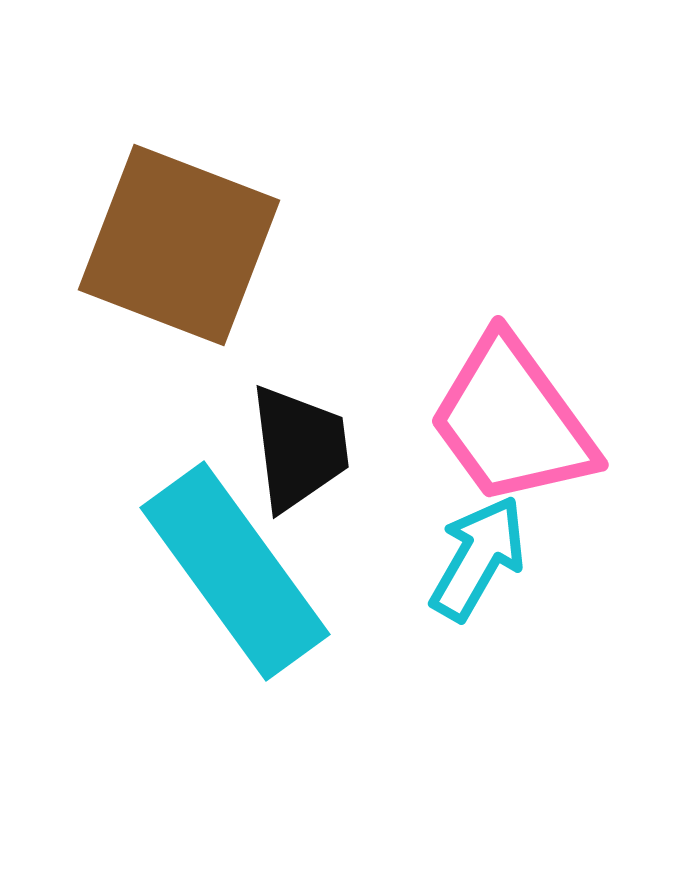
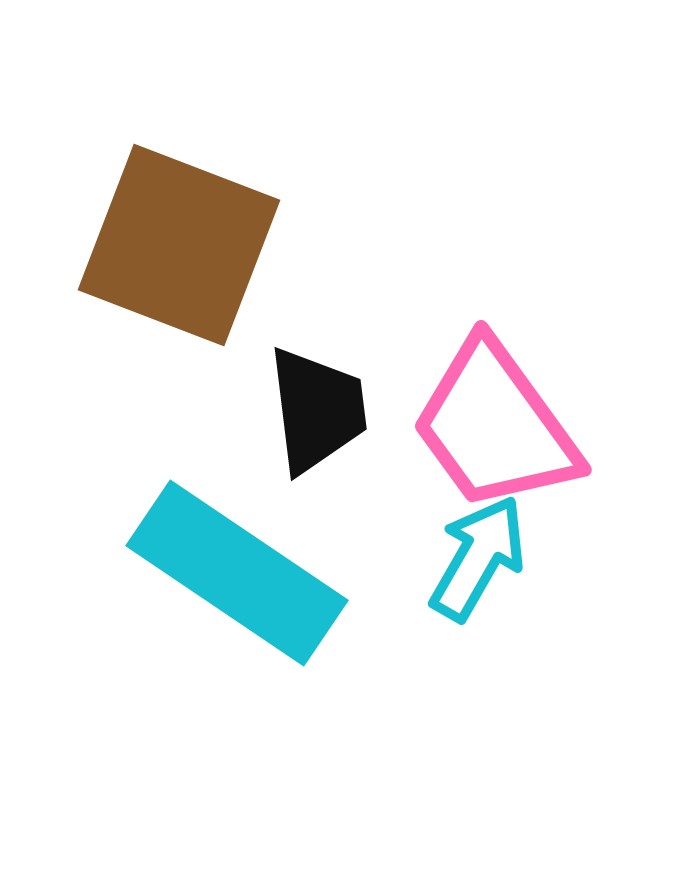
pink trapezoid: moved 17 px left, 5 px down
black trapezoid: moved 18 px right, 38 px up
cyan rectangle: moved 2 px right, 2 px down; rotated 20 degrees counterclockwise
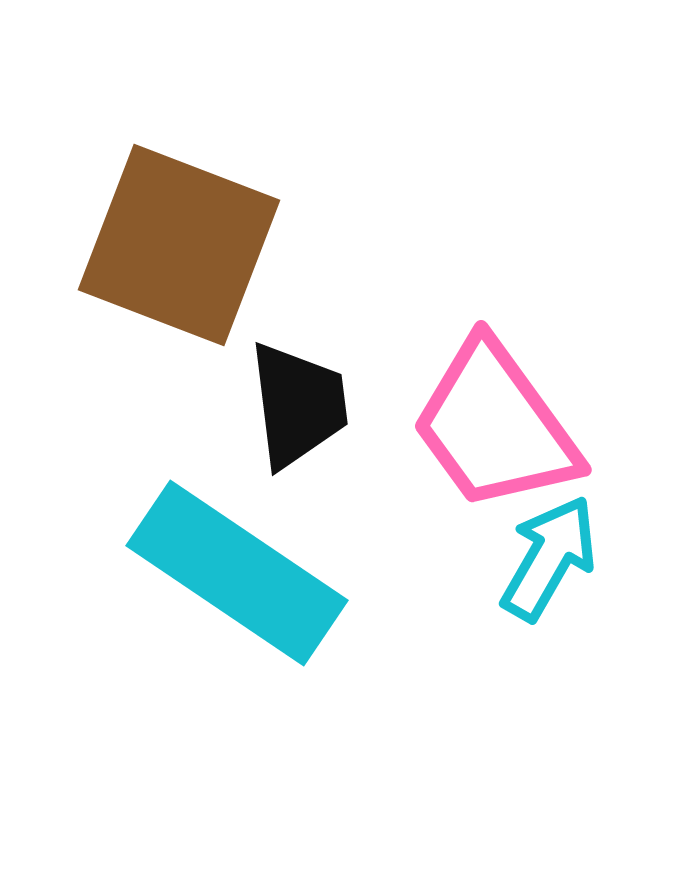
black trapezoid: moved 19 px left, 5 px up
cyan arrow: moved 71 px right
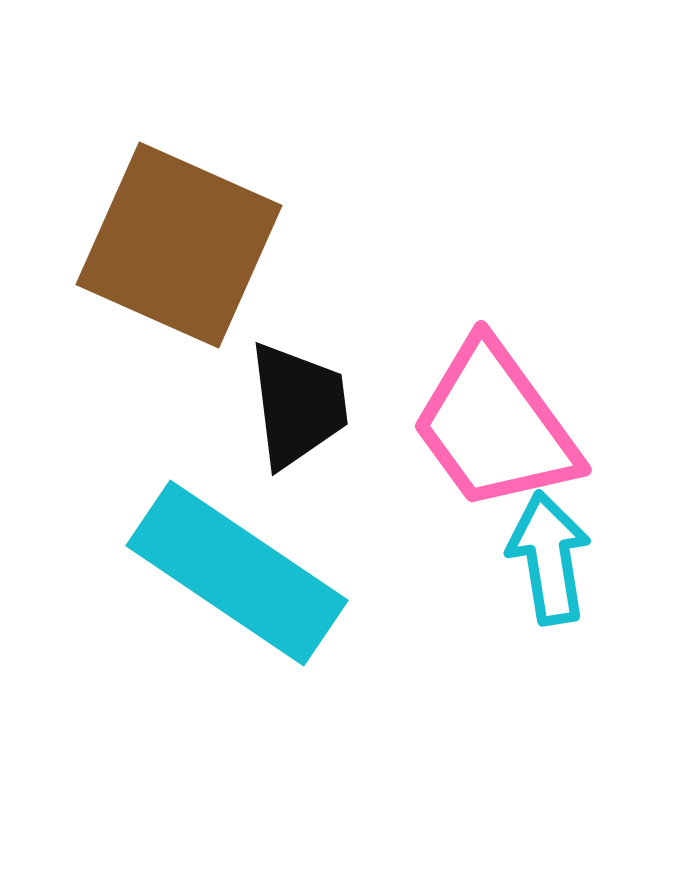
brown square: rotated 3 degrees clockwise
cyan arrow: rotated 39 degrees counterclockwise
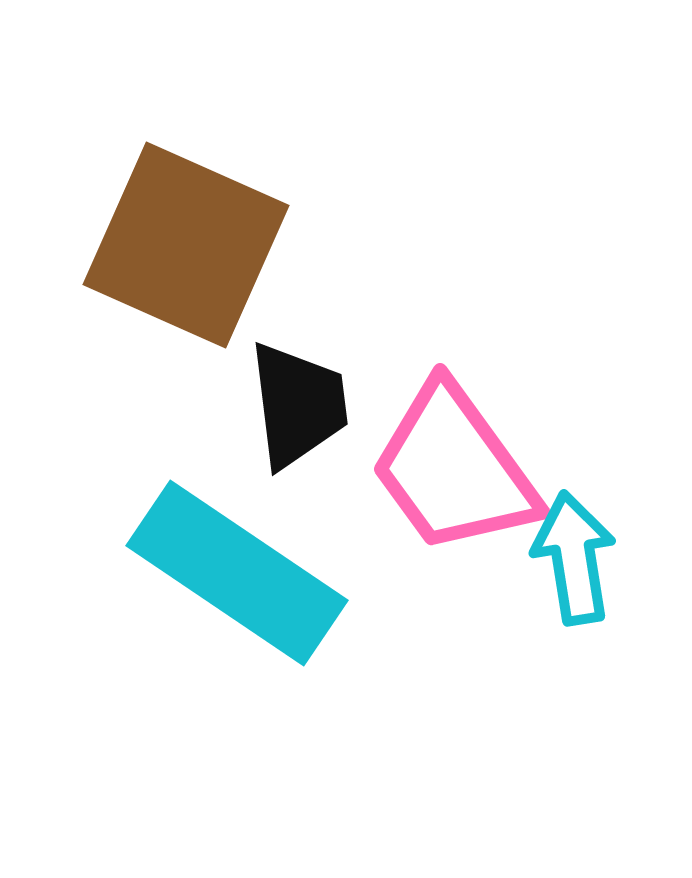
brown square: moved 7 px right
pink trapezoid: moved 41 px left, 43 px down
cyan arrow: moved 25 px right
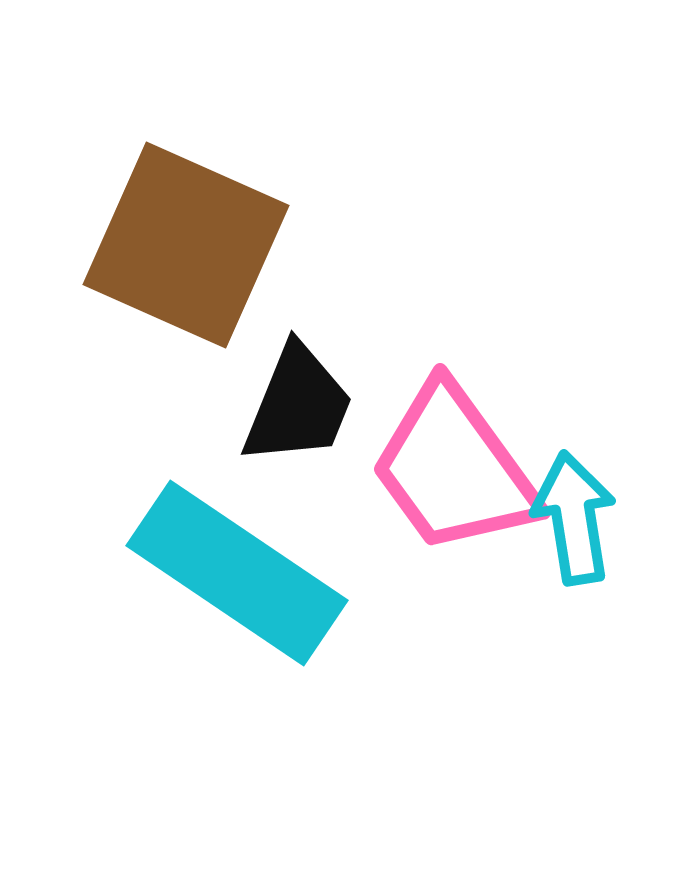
black trapezoid: rotated 29 degrees clockwise
cyan arrow: moved 40 px up
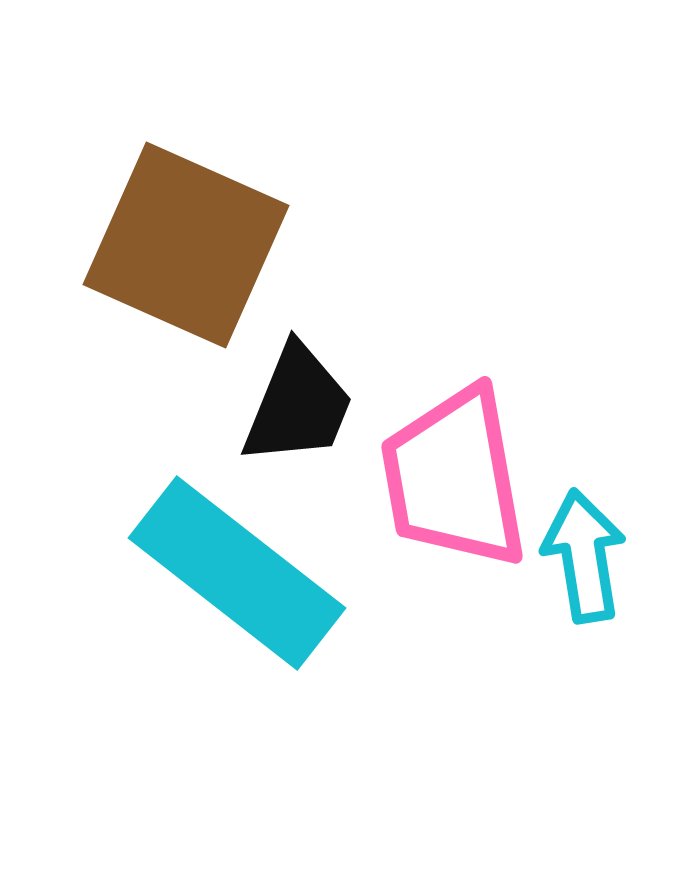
pink trapezoid: moved 9 px down; rotated 26 degrees clockwise
cyan arrow: moved 10 px right, 38 px down
cyan rectangle: rotated 4 degrees clockwise
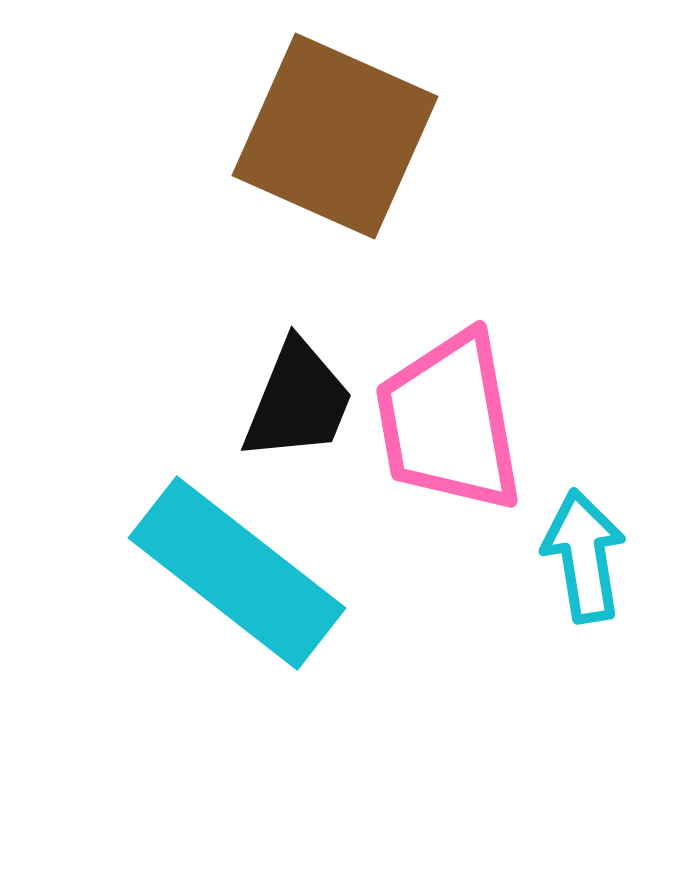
brown square: moved 149 px right, 109 px up
black trapezoid: moved 4 px up
pink trapezoid: moved 5 px left, 56 px up
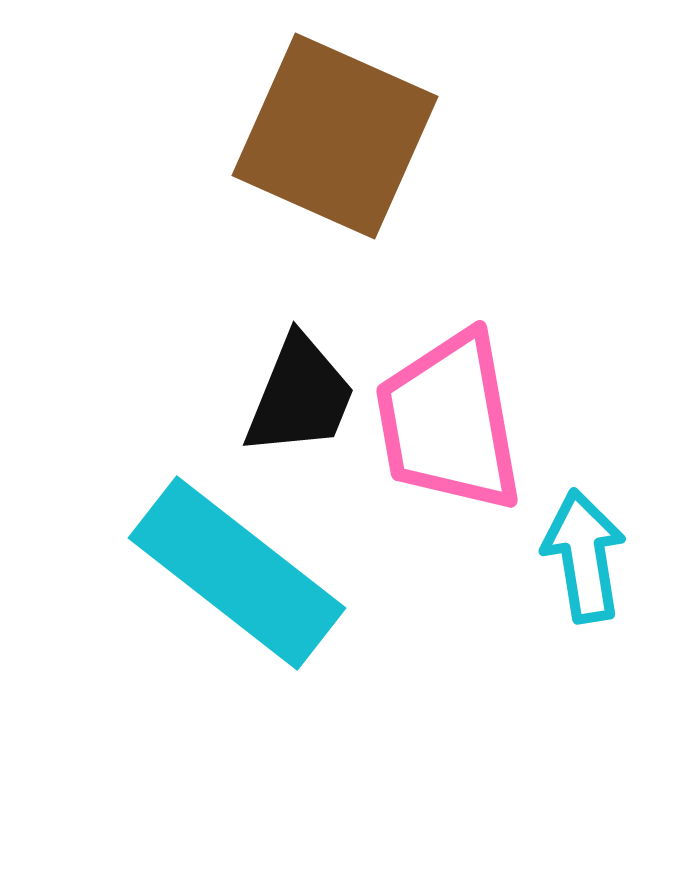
black trapezoid: moved 2 px right, 5 px up
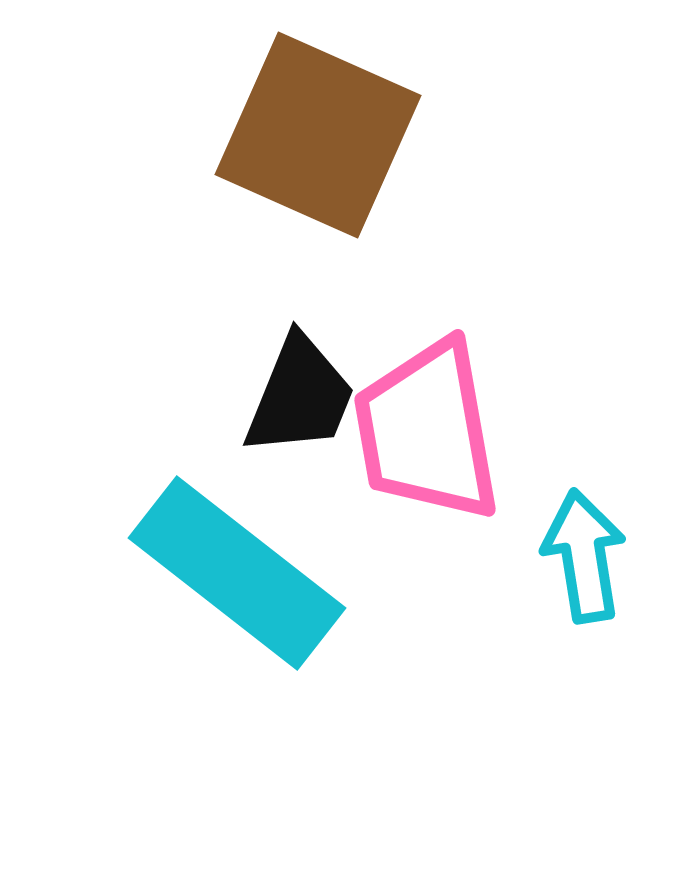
brown square: moved 17 px left, 1 px up
pink trapezoid: moved 22 px left, 9 px down
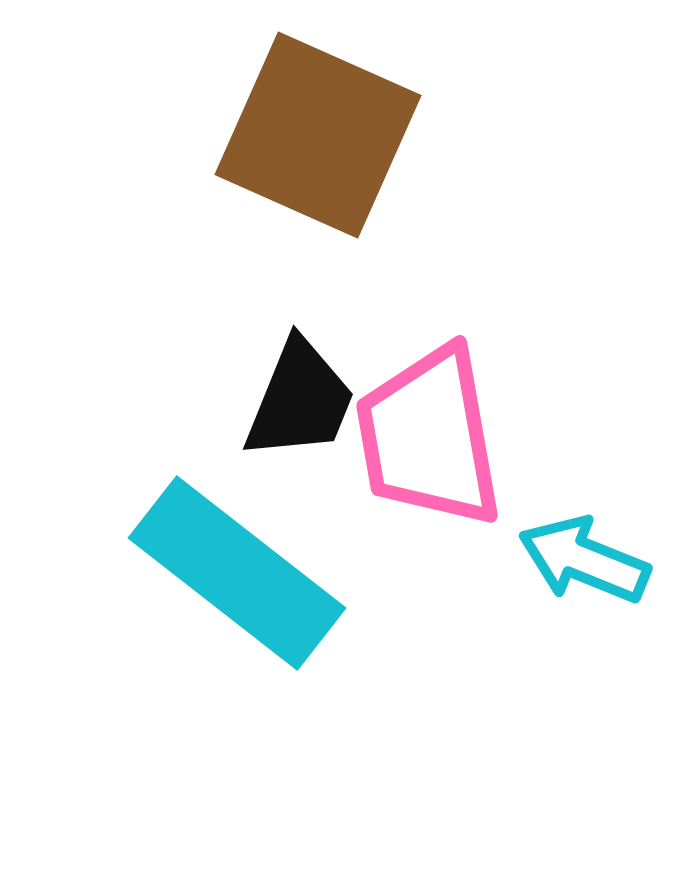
black trapezoid: moved 4 px down
pink trapezoid: moved 2 px right, 6 px down
cyan arrow: moved 4 px down; rotated 59 degrees counterclockwise
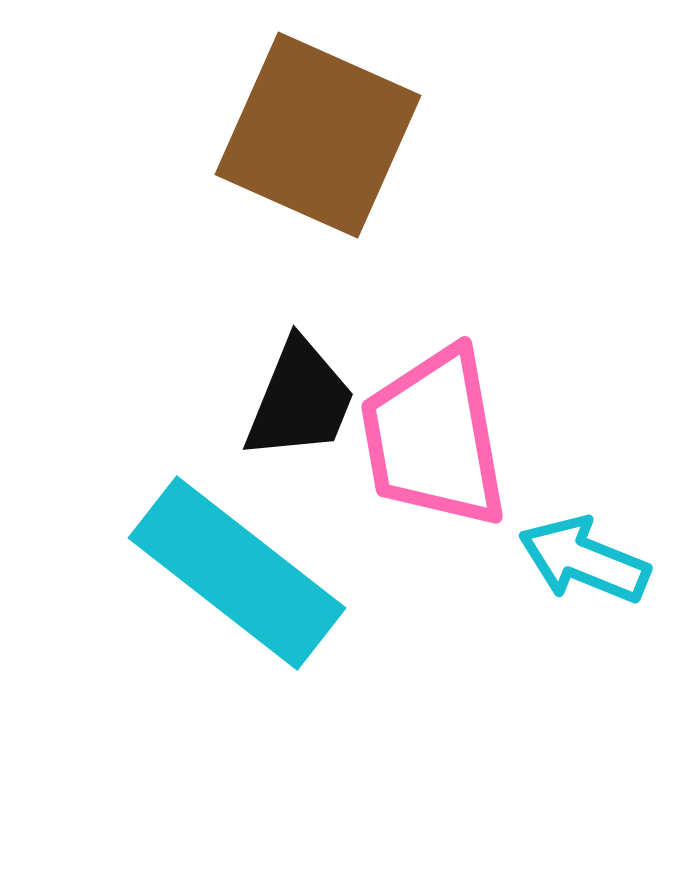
pink trapezoid: moved 5 px right, 1 px down
